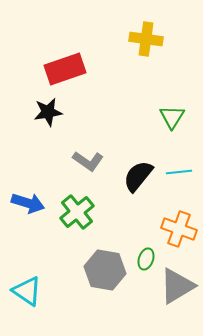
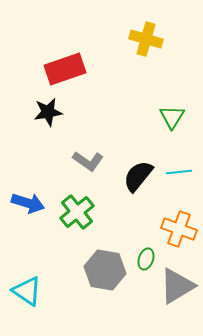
yellow cross: rotated 8 degrees clockwise
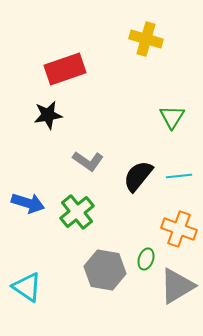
black star: moved 3 px down
cyan line: moved 4 px down
cyan triangle: moved 4 px up
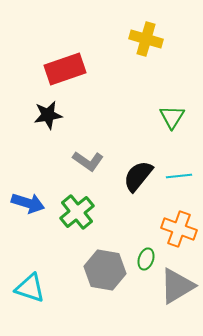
cyan triangle: moved 3 px right, 1 px down; rotated 16 degrees counterclockwise
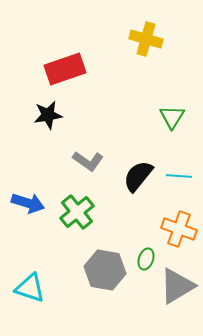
cyan line: rotated 10 degrees clockwise
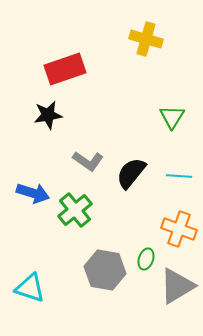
black semicircle: moved 7 px left, 3 px up
blue arrow: moved 5 px right, 10 px up
green cross: moved 2 px left, 2 px up
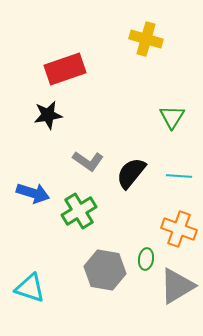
green cross: moved 4 px right, 1 px down; rotated 8 degrees clockwise
green ellipse: rotated 10 degrees counterclockwise
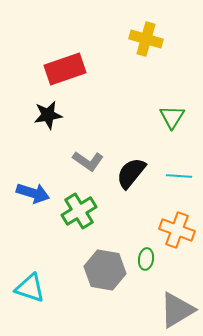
orange cross: moved 2 px left, 1 px down
gray triangle: moved 24 px down
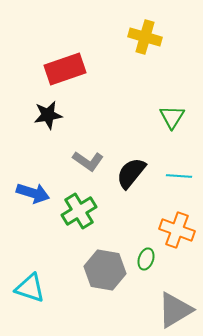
yellow cross: moved 1 px left, 2 px up
green ellipse: rotated 10 degrees clockwise
gray triangle: moved 2 px left
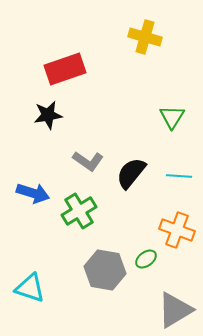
green ellipse: rotated 35 degrees clockwise
